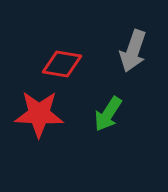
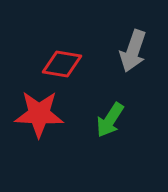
green arrow: moved 2 px right, 6 px down
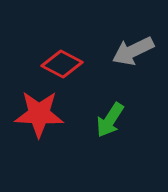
gray arrow: rotated 45 degrees clockwise
red diamond: rotated 18 degrees clockwise
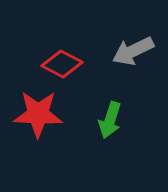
red star: moved 1 px left
green arrow: rotated 15 degrees counterclockwise
